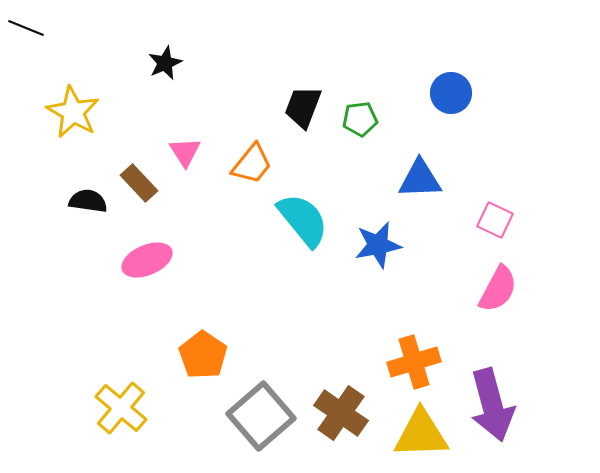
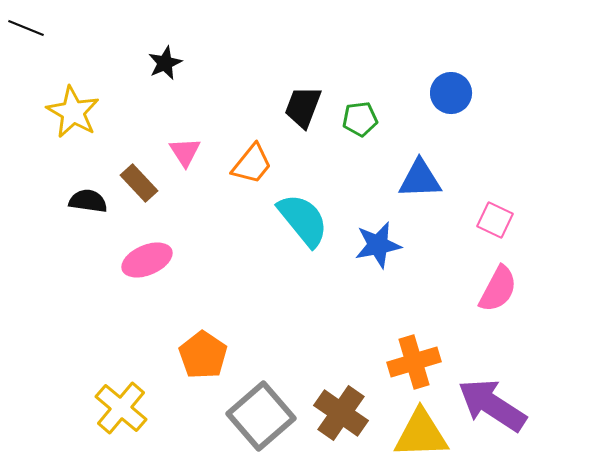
purple arrow: rotated 138 degrees clockwise
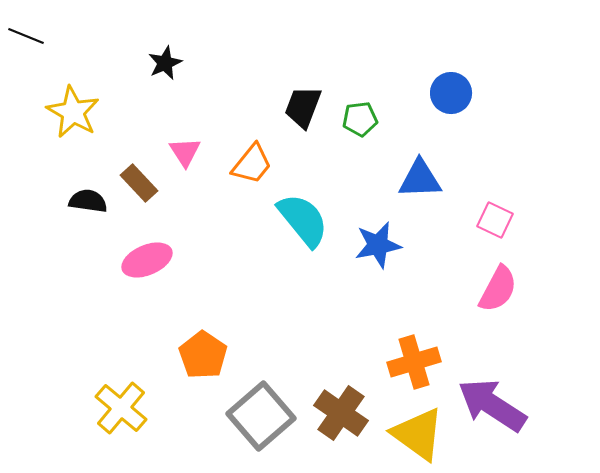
black line: moved 8 px down
yellow triangle: moved 3 px left; rotated 38 degrees clockwise
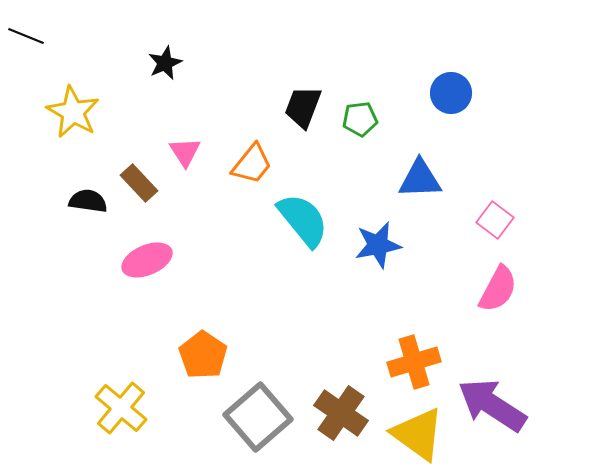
pink square: rotated 12 degrees clockwise
gray square: moved 3 px left, 1 px down
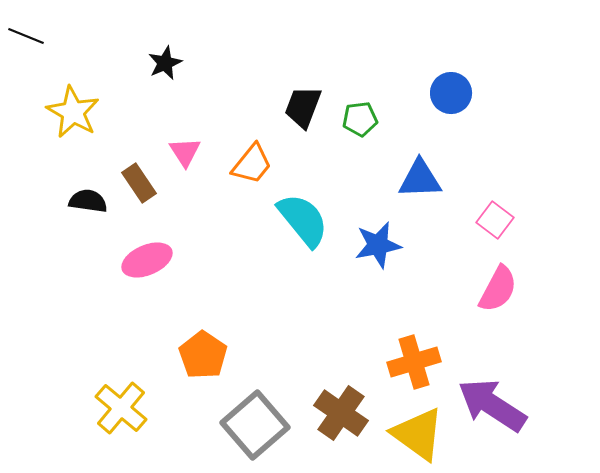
brown rectangle: rotated 9 degrees clockwise
gray square: moved 3 px left, 8 px down
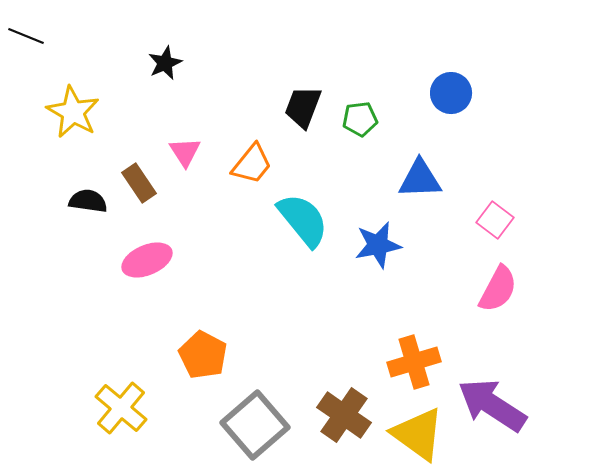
orange pentagon: rotated 6 degrees counterclockwise
brown cross: moved 3 px right, 2 px down
